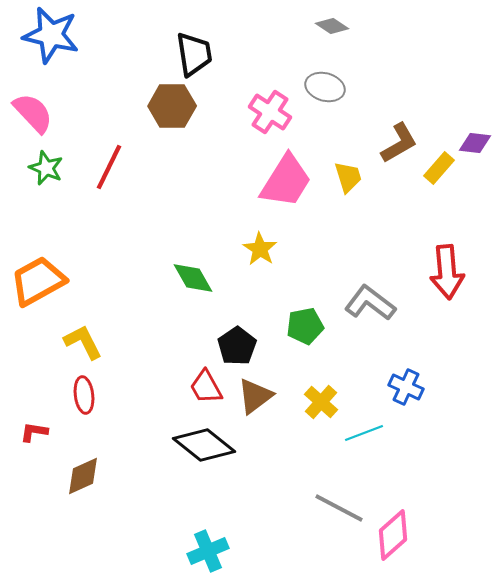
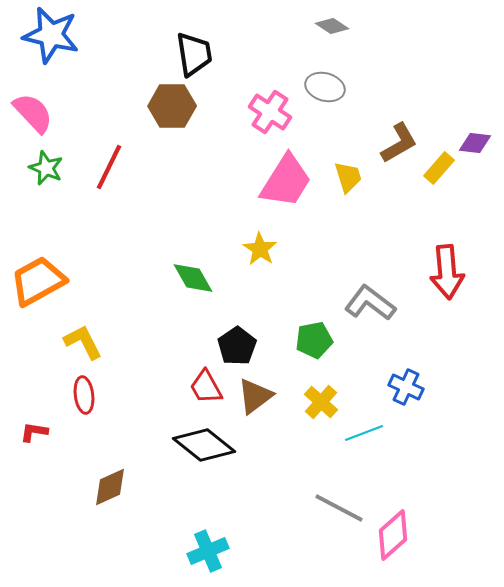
green pentagon: moved 9 px right, 14 px down
brown diamond: moved 27 px right, 11 px down
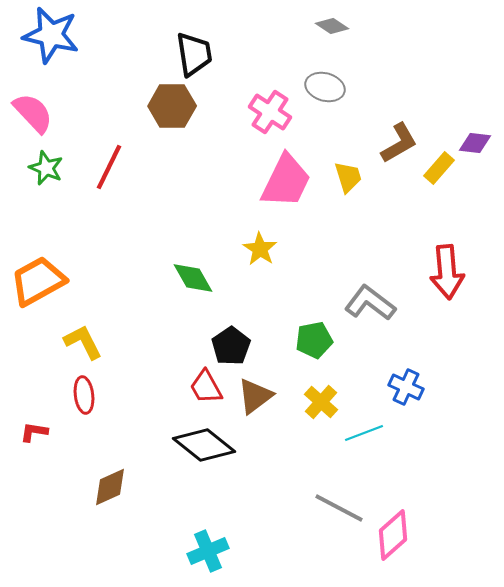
pink trapezoid: rotated 6 degrees counterclockwise
black pentagon: moved 6 px left
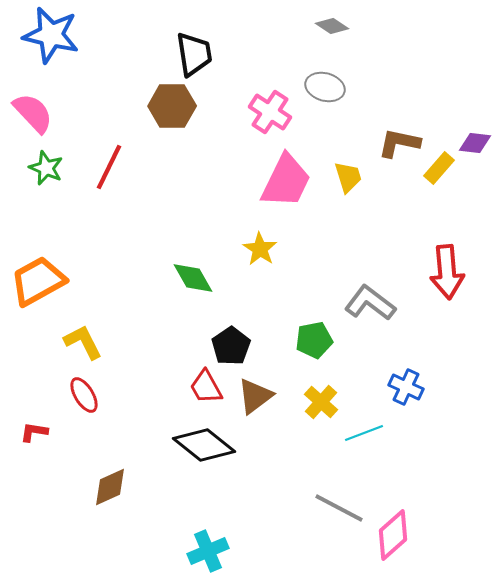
brown L-shape: rotated 138 degrees counterclockwise
red ellipse: rotated 24 degrees counterclockwise
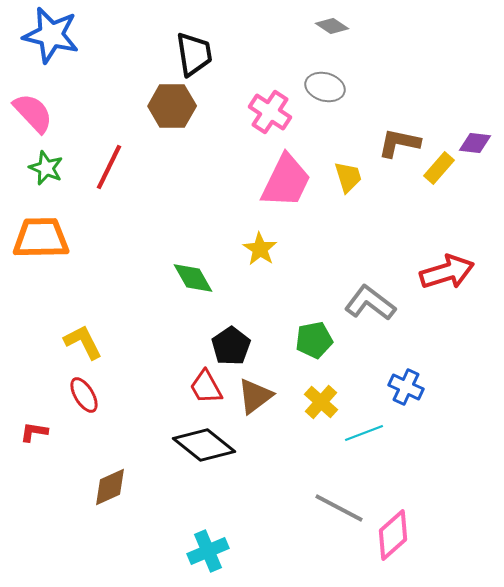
red arrow: rotated 102 degrees counterclockwise
orange trapezoid: moved 3 px right, 43 px up; rotated 28 degrees clockwise
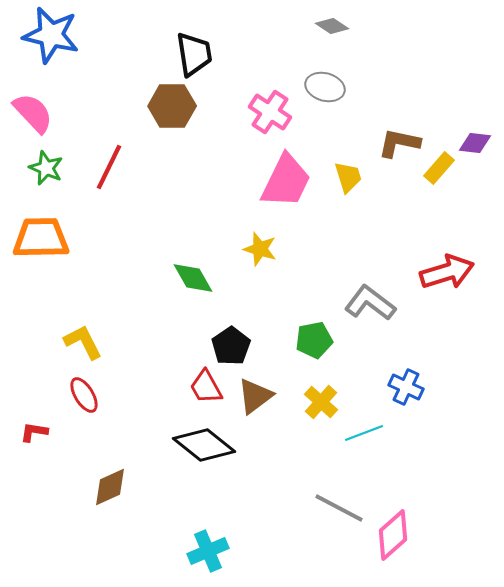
yellow star: rotated 16 degrees counterclockwise
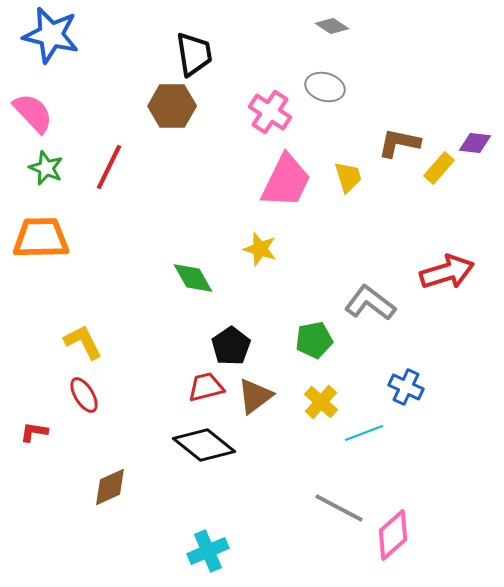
red trapezoid: rotated 105 degrees clockwise
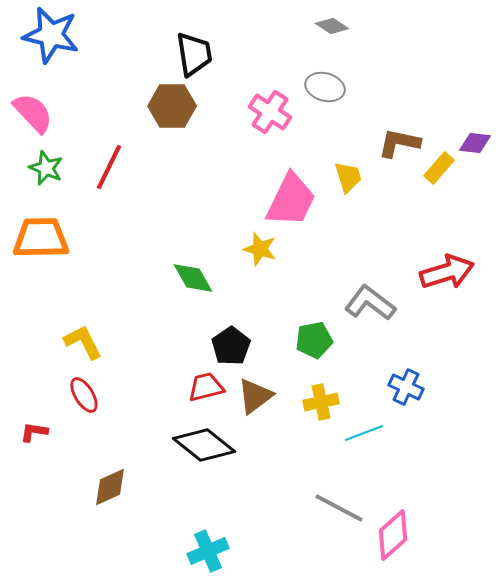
pink trapezoid: moved 5 px right, 19 px down
yellow cross: rotated 36 degrees clockwise
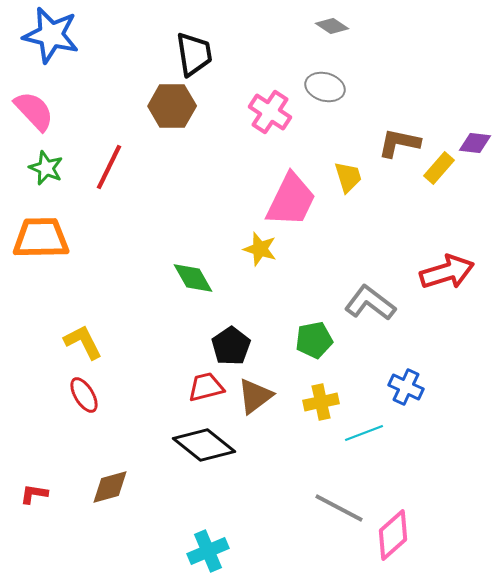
pink semicircle: moved 1 px right, 2 px up
red L-shape: moved 62 px down
brown diamond: rotated 9 degrees clockwise
